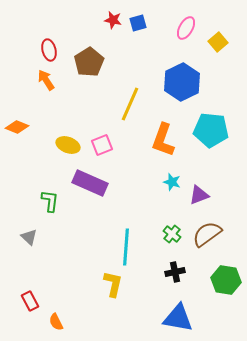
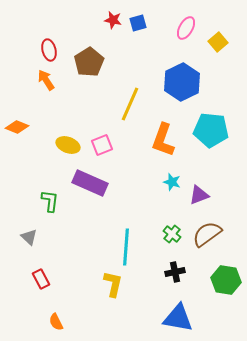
red rectangle: moved 11 px right, 22 px up
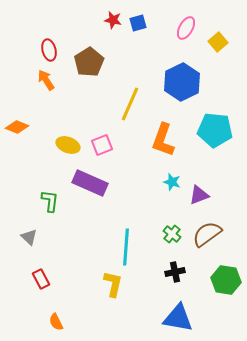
cyan pentagon: moved 4 px right
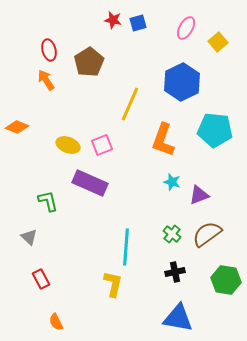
green L-shape: moved 2 px left; rotated 20 degrees counterclockwise
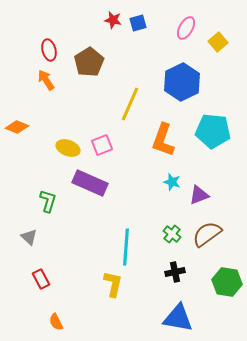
cyan pentagon: moved 2 px left, 1 px down
yellow ellipse: moved 3 px down
green L-shape: rotated 30 degrees clockwise
green hexagon: moved 1 px right, 2 px down
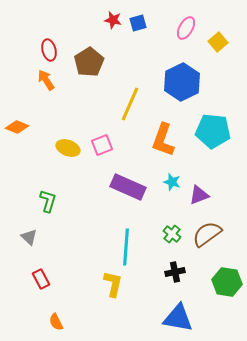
purple rectangle: moved 38 px right, 4 px down
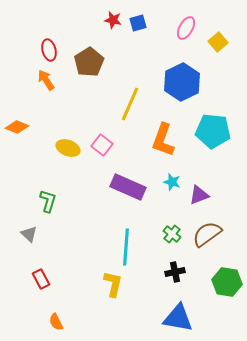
pink square: rotated 30 degrees counterclockwise
gray triangle: moved 3 px up
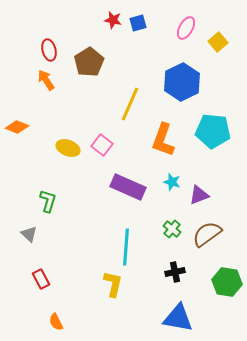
green cross: moved 5 px up
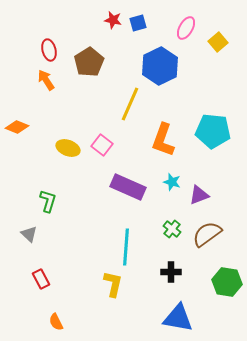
blue hexagon: moved 22 px left, 16 px up
black cross: moved 4 px left; rotated 12 degrees clockwise
